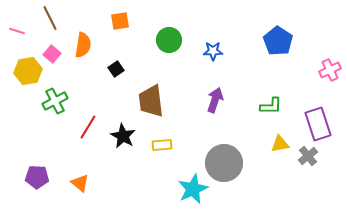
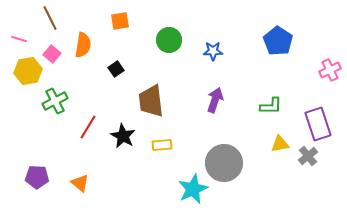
pink line: moved 2 px right, 8 px down
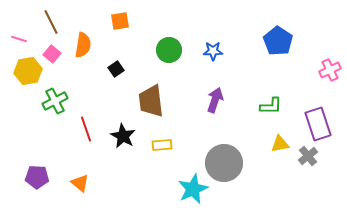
brown line: moved 1 px right, 4 px down
green circle: moved 10 px down
red line: moved 2 px left, 2 px down; rotated 50 degrees counterclockwise
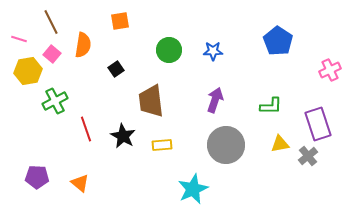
gray circle: moved 2 px right, 18 px up
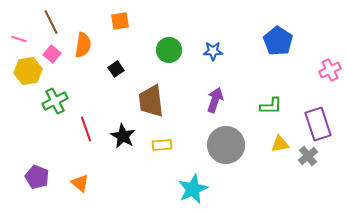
purple pentagon: rotated 20 degrees clockwise
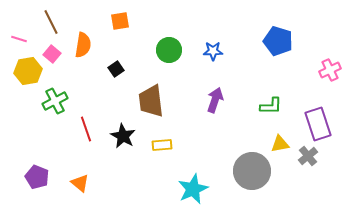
blue pentagon: rotated 16 degrees counterclockwise
gray circle: moved 26 px right, 26 px down
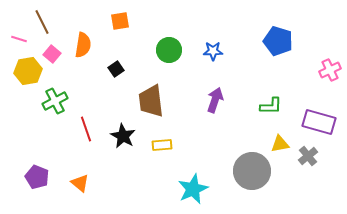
brown line: moved 9 px left
purple rectangle: moved 1 px right, 2 px up; rotated 56 degrees counterclockwise
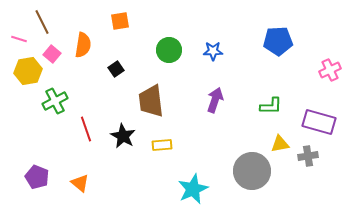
blue pentagon: rotated 20 degrees counterclockwise
gray cross: rotated 30 degrees clockwise
